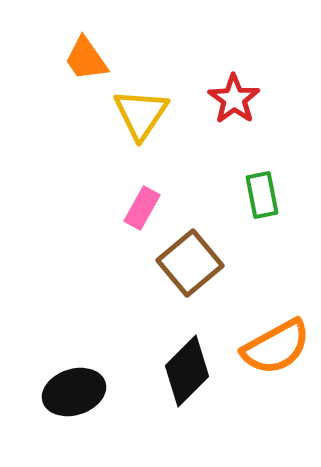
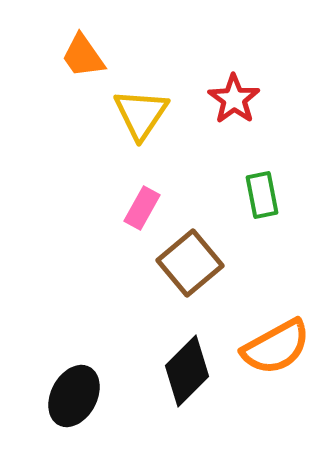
orange trapezoid: moved 3 px left, 3 px up
black ellipse: moved 4 px down; rotated 44 degrees counterclockwise
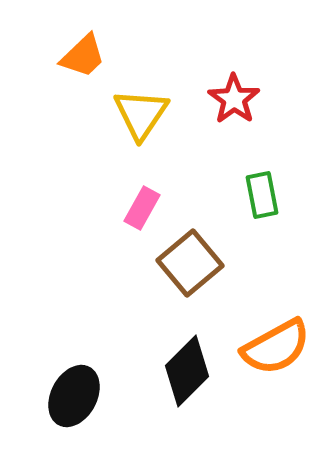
orange trapezoid: rotated 99 degrees counterclockwise
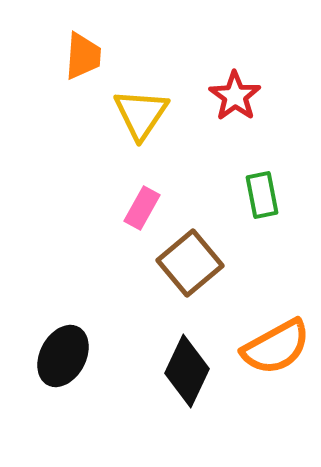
orange trapezoid: rotated 42 degrees counterclockwise
red star: moved 1 px right, 3 px up
black diamond: rotated 20 degrees counterclockwise
black ellipse: moved 11 px left, 40 px up
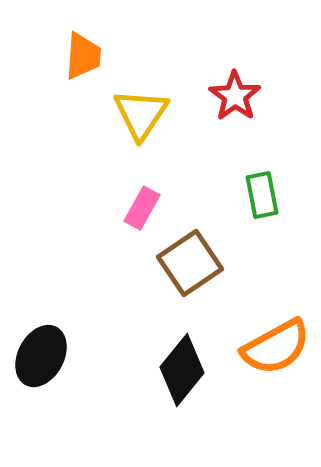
brown square: rotated 6 degrees clockwise
black ellipse: moved 22 px left
black diamond: moved 5 px left, 1 px up; rotated 14 degrees clockwise
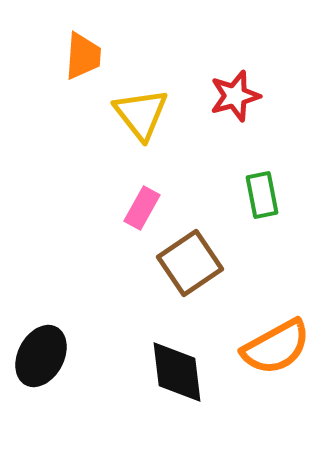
red star: rotated 21 degrees clockwise
yellow triangle: rotated 12 degrees counterclockwise
black diamond: moved 5 px left, 2 px down; rotated 46 degrees counterclockwise
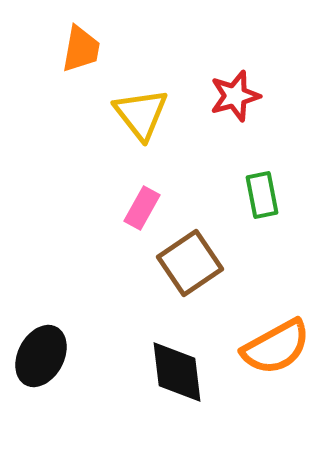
orange trapezoid: moved 2 px left, 7 px up; rotated 6 degrees clockwise
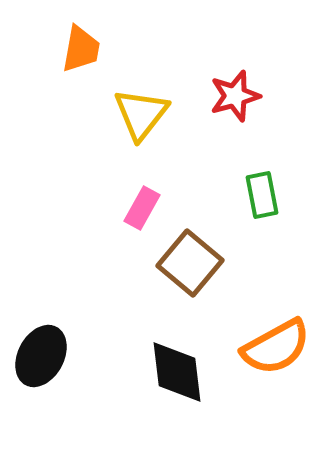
yellow triangle: rotated 16 degrees clockwise
brown square: rotated 16 degrees counterclockwise
